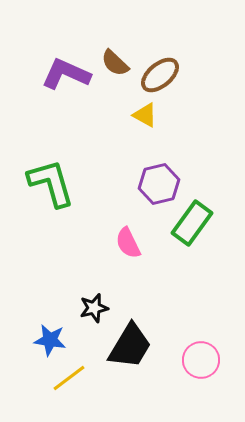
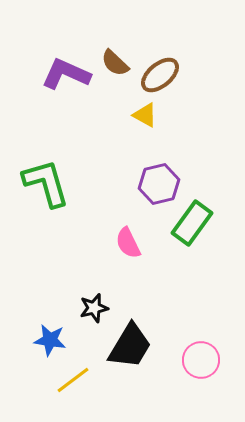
green L-shape: moved 5 px left
yellow line: moved 4 px right, 2 px down
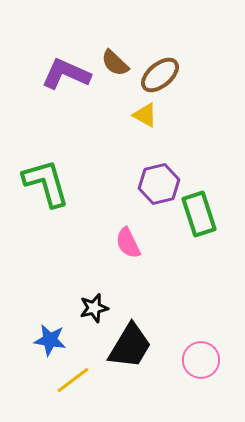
green rectangle: moved 7 px right, 9 px up; rotated 54 degrees counterclockwise
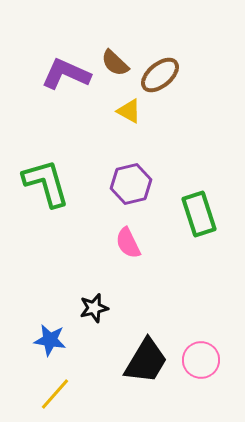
yellow triangle: moved 16 px left, 4 px up
purple hexagon: moved 28 px left
black trapezoid: moved 16 px right, 15 px down
yellow line: moved 18 px left, 14 px down; rotated 12 degrees counterclockwise
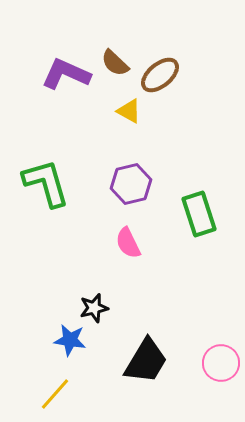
blue star: moved 20 px right
pink circle: moved 20 px right, 3 px down
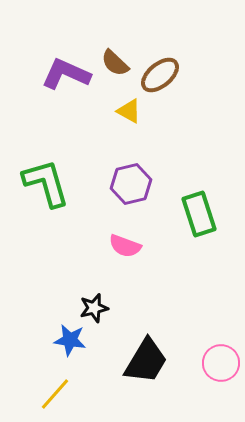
pink semicircle: moved 3 px left, 3 px down; rotated 44 degrees counterclockwise
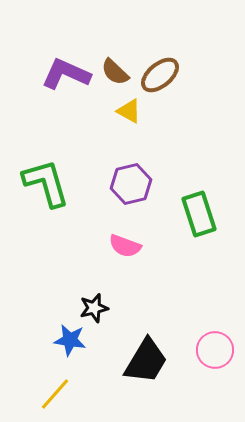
brown semicircle: moved 9 px down
pink circle: moved 6 px left, 13 px up
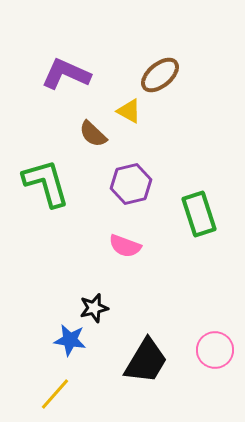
brown semicircle: moved 22 px left, 62 px down
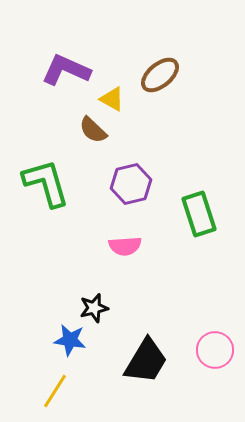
purple L-shape: moved 4 px up
yellow triangle: moved 17 px left, 12 px up
brown semicircle: moved 4 px up
pink semicircle: rotated 24 degrees counterclockwise
yellow line: moved 3 px up; rotated 9 degrees counterclockwise
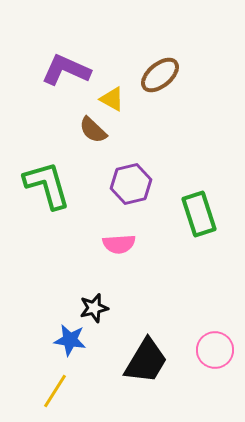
green L-shape: moved 1 px right, 2 px down
pink semicircle: moved 6 px left, 2 px up
